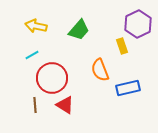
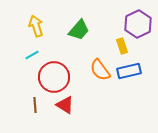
yellow arrow: rotated 60 degrees clockwise
orange semicircle: rotated 15 degrees counterclockwise
red circle: moved 2 px right, 1 px up
blue rectangle: moved 1 px right, 17 px up
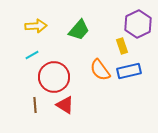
yellow arrow: rotated 105 degrees clockwise
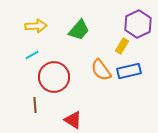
yellow rectangle: rotated 49 degrees clockwise
orange semicircle: moved 1 px right
red triangle: moved 8 px right, 15 px down
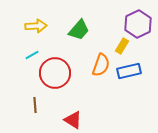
orange semicircle: moved 5 px up; rotated 125 degrees counterclockwise
red circle: moved 1 px right, 4 px up
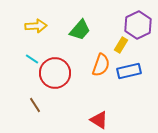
purple hexagon: moved 1 px down
green trapezoid: moved 1 px right
yellow rectangle: moved 1 px left, 1 px up
cyan line: moved 4 px down; rotated 64 degrees clockwise
brown line: rotated 28 degrees counterclockwise
red triangle: moved 26 px right
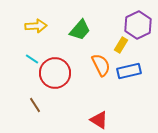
orange semicircle: rotated 45 degrees counterclockwise
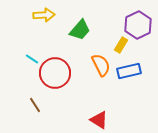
yellow arrow: moved 8 px right, 11 px up
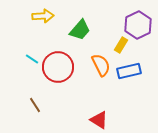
yellow arrow: moved 1 px left, 1 px down
red circle: moved 3 px right, 6 px up
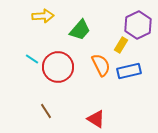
brown line: moved 11 px right, 6 px down
red triangle: moved 3 px left, 1 px up
